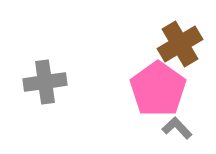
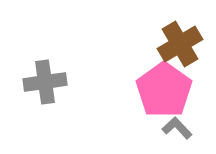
pink pentagon: moved 6 px right, 1 px down
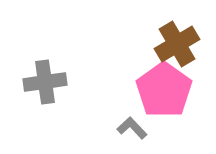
brown cross: moved 3 px left
gray L-shape: moved 45 px left
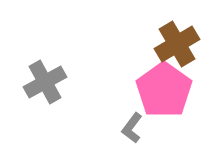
gray cross: rotated 21 degrees counterclockwise
gray L-shape: rotated 100 degrees counterclockwise
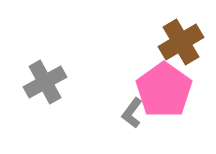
brown cross: moved 4 px right, 2 px up
gray L-shape: moved 15 px up
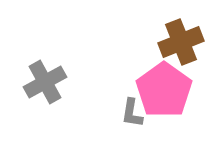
brown cross: rotated 9 degrees clockwise
gray L-shape: rotated 28 degrees counterclockwise
